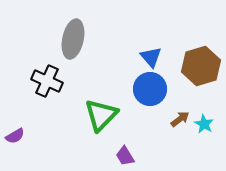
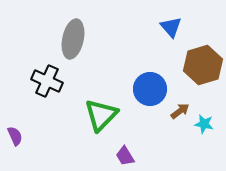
blue triangle: moved 20 px right, 30 px up
brown hexagon: moved 2 px right, 1 px up
brown arrow: moved 8 px up
cyan star: rotated 18 degrees counterclockwise
purple semicircle: rotated 84 degrees counterclockwise
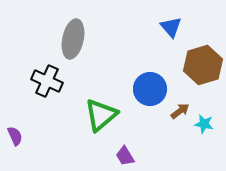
green triangle: rotated 6 degrees clockwise
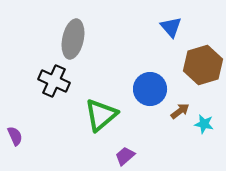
black cross: moved 7 px right
purple trapezoid: rotated 80 degrees clockwise
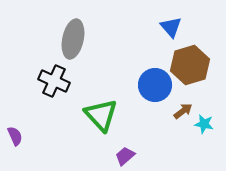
brown hexagon: moved 13 px left
blue circle: moved 5 px right, 4 px up
brown arrow: moved 3 px right
green triangle: rotated 33 degrees counterclockwise
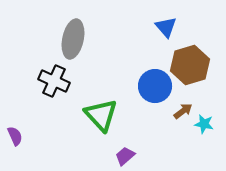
blue triangle: moved 5 px left
blue circle: moved 1 px down
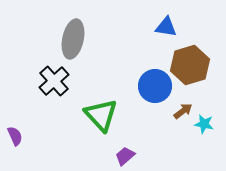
blue triangle: rotated 40 degrees counterclockwise
black cross: rotated 24 degrees clockwise
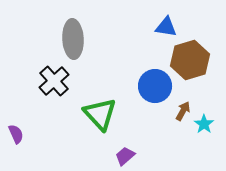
gray ellipse: rotated 15 degrees counterclockwise
brown hexagon: moved 5 px up
brown arrow: rotated 24 degrees counterclockwise
green triangle: moved 1 px left, 1 px up
cyan star: rotated 24 degrees clockwise
purple semicircle: moved 1 px right, 2 px up
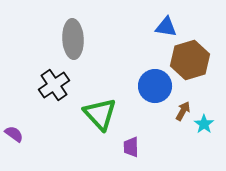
black cross: moved 4 px down; rotated 8 degrees clockwise
purple semicircle: moved 2 px left; rotated 30 degrees counterclockwise
purple trapezoid: moved 6 px right, 9 px up; rotated 50 degrees counterclockwise
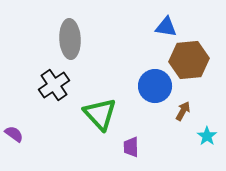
gray ellipse: moved 3 px left
brown hexagon: moved 1 px left; rotated 12 degrees clockwise
cyan star: moved 3 px right, 12 px down
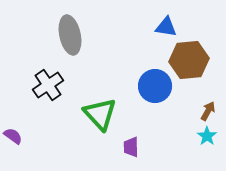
gray ellipse: moved 4 px up; rotated 9 degrees counterclockwise
black cross: moved 6 px left
brown arrow: moved 25 px right
purple semicircle: moved 1 px left, 2 px down
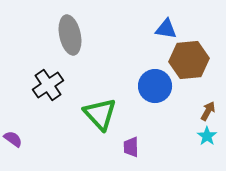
blue triangle: moved 2 px down
purple semicircle: moved 3 px down
